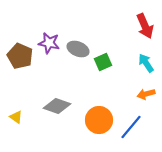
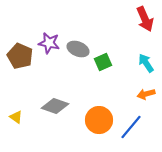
red arrow: moved 7 px up
gray diamond: moved 2 px left
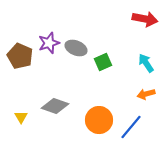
red arrow: rotated 55 degrees counterclockwise
purple star: rotated 30 degrees counterclockwise
gray ellipse: moved 2 px left, 1 px up
yellow triangle: moved 5 px right; rotated 24 degrees clockwise
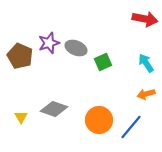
gray diamond: moved 1 px left, 3 px down
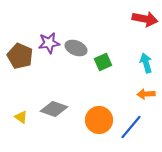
purple star: rotated 10 degrees clockwise
cyan arrow: rotated 18 degrees clockwise
orange arrow: rotated 12 degrees clockwise
yellow triangle: rotated 24 degrees counterclockwise
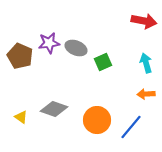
red arrow: moved 1 px left, 2 px down
orange circle: moved 2 px left
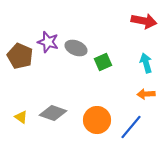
purple star: moved 1 px left, 1 px up; rotated 25 degrees clockwise
gray diamond: moved 1 px left, 4 px down
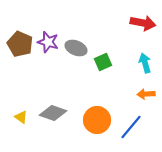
red arrow: moved 1 px left, 2 px down
brown pentagon: moved 12 px up
cyan arrow: moved 1 px left
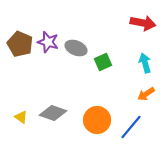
orange arrow: rotated 30 degrees counterclockwise
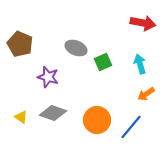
purple star: moved 35 px down
cyan arrow: moved 5 px left, 1 px down
